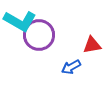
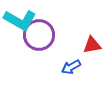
cyan L-shape: moved 1 px up
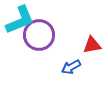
cyan L-shape: rotated 52 degrees counterclockwise
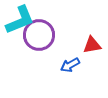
blue arrow: moved 1 px left, 2 px up
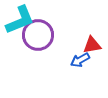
purple circle: moved 1 px left
blue arrow: moved 10 px right, 5 px up
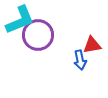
blue arrow: rotated 72 degrees counterclockwise
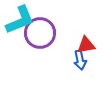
purple circle: moved 2 px right, 2 px up
red triangle: moved 6 px left
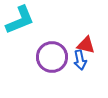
purple circle: moved 12 px right, 24 px down
red triangle: rotated 24 degrees clockwise
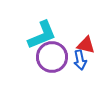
cyan L-shape: moved 22 px right, 15 px down
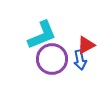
red triangle: rotated 42 degrees counterclockwise
purple circle: moved 2 px down
